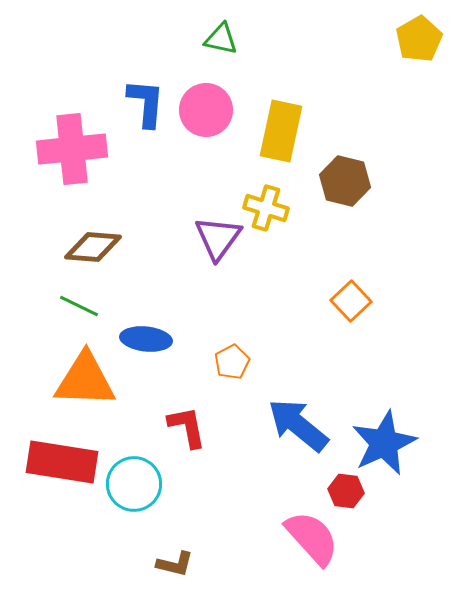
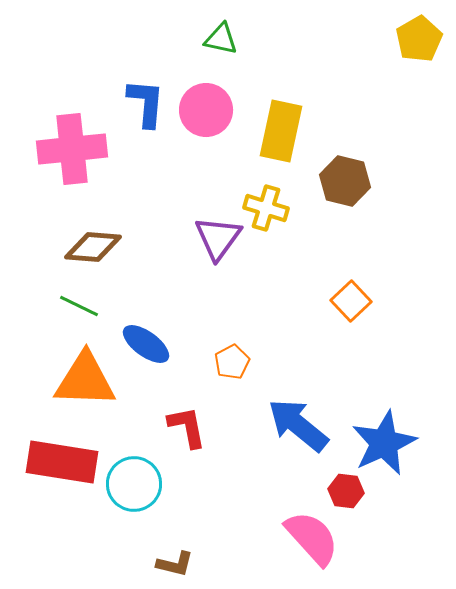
blue ellipse: moved 5 px down; rotated 30 degrees clockwise
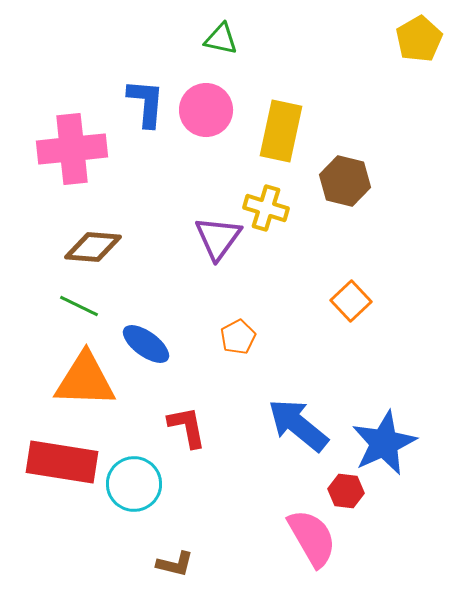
orange pentagon: moved 6 px right, 25 px up
pink semicircle: rotated 12 degrees clockwise
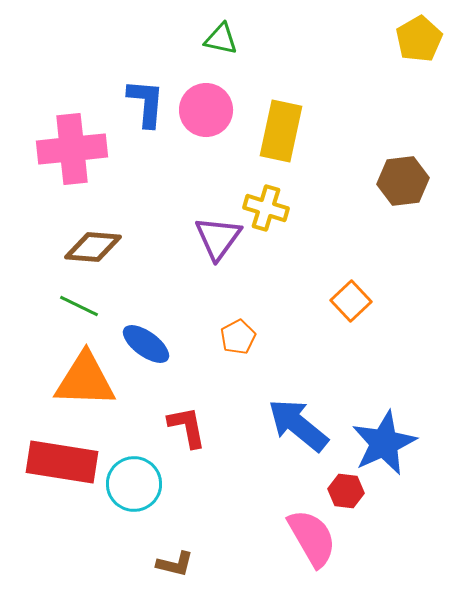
brown hexagon: moved 58 px right; rotated 21 degrees counterclockwise
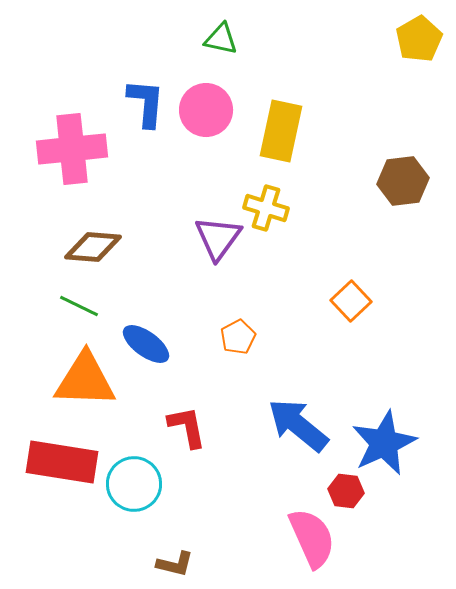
pink semicircle: rotated 6 degrees clockwise
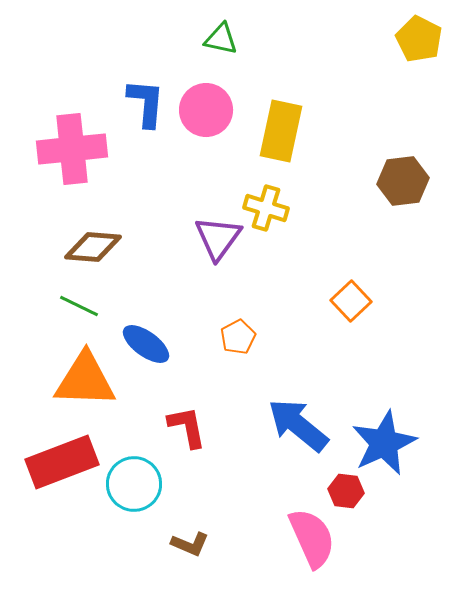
yellow pentagon: rotated 15 degrees counterclockwise
red rectangle: rotated 30 degrees counterclockwise
brown L-shape: moved 15 px right, 20 px up; rotated 9 degrees clockwise
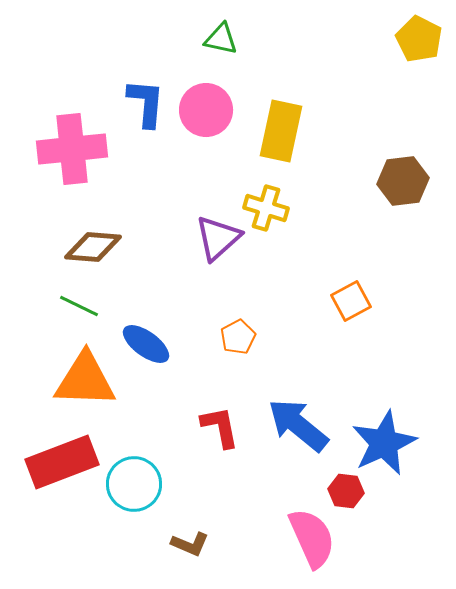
purple triangle: rotated 12 degrees clockwise
orange square: rotated 15 degrees clockwise
red L-shape: moved 33 px right
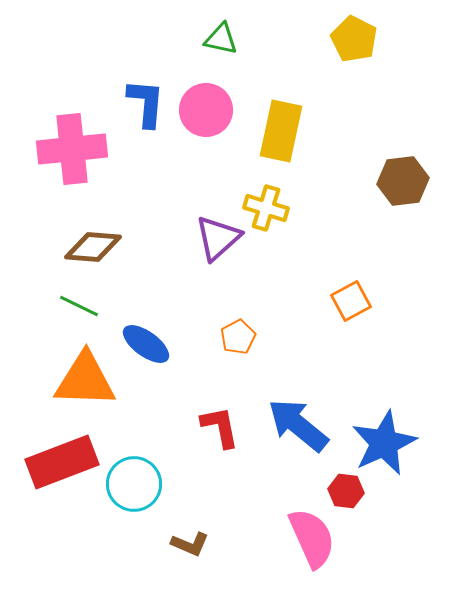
yellow pentagon: moved 65 px left
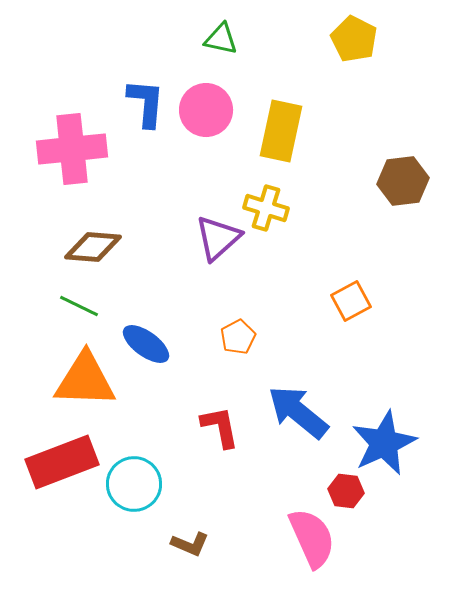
blue arrow: moved 13 px up
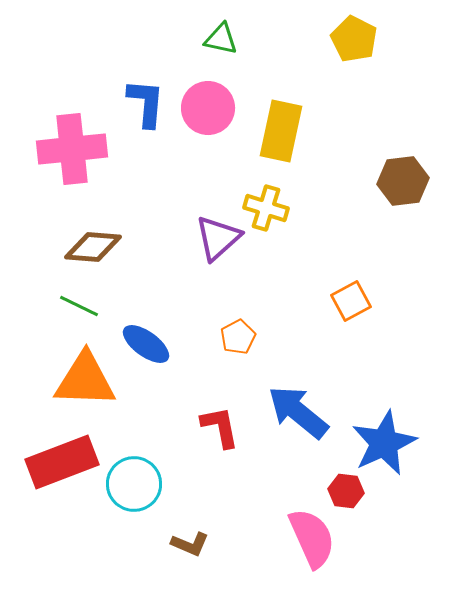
pink circle: moved 2 px right, 2 px up
